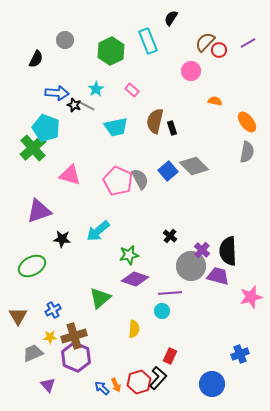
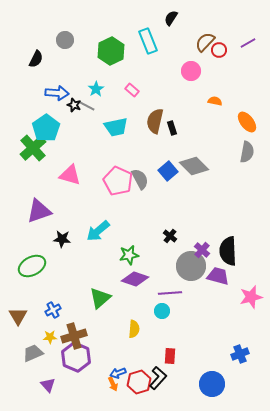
cyan pentagon at (46, 128): rotated 16 degrees clockwise
red rectangle at (170, 356): rotated 21 degrees counterclockwise
orange arrow at (116, 385): moved 3 px left, 1 px up
blue arrow at (102, 388): moved 16 px right, 15 px up; rotated 63 degrees counterclockwise
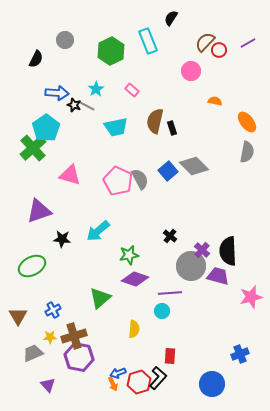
purple hexagon at (76, 357): moved 3 px right; rotated 12 degrees counterclockwise
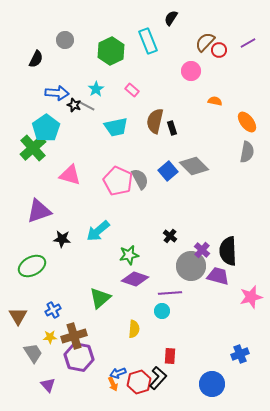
gray trapezoid at (33, 353): rotated 80 degrees clockwise
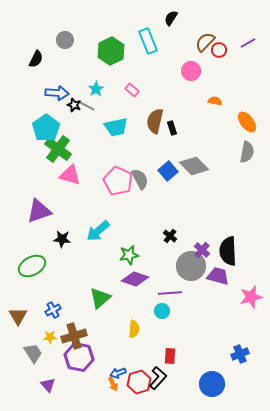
green cross at (33, 148): moved 25 px right, 1 px down; rotated 12 degrees counterclockwise
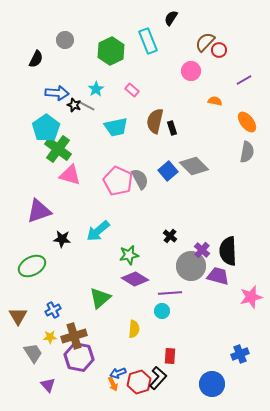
purple line at (248, 43): moved 4 px left, 37 px down
purple diamond at (135, 279): rotated 12 degrees clockwise
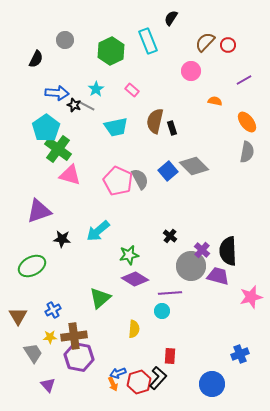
red circle at (219, 50): moved 9 px right, 5 px up
brown cross at (74, 336): rotated 10 degrees clockwise
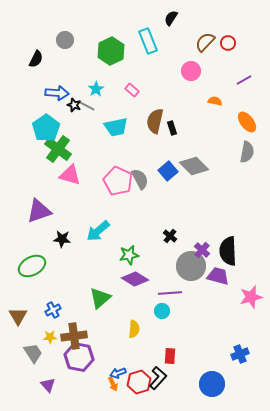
red circle at (228, 45): moved 2 px up
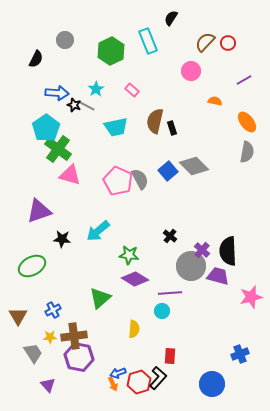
green star at (129, 255): rotated 18 degrees clockwise
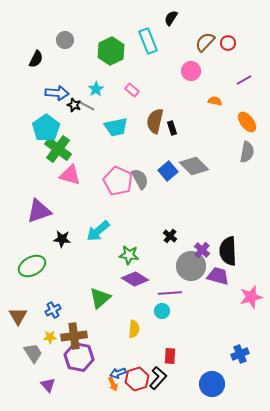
red hexagon at (139, 382): moved 2 px left, 3 px up
